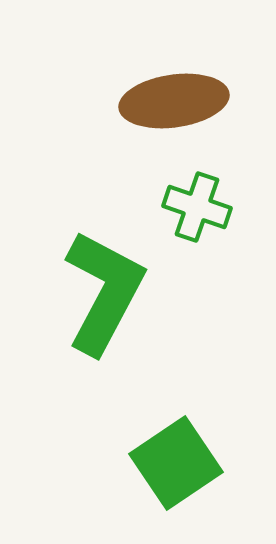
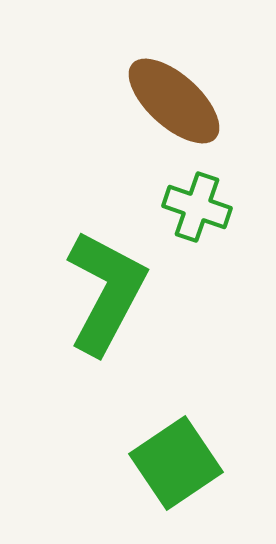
brown ellipse: rotated 50 degrees clockwise
green L-shape: moved 2 px right
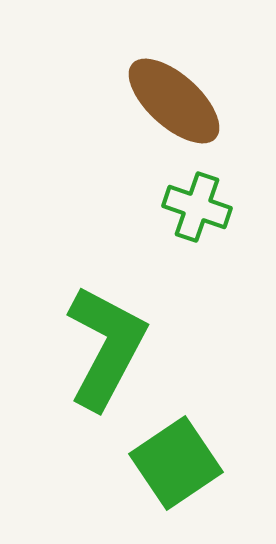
green L-shape: moved 55 px down
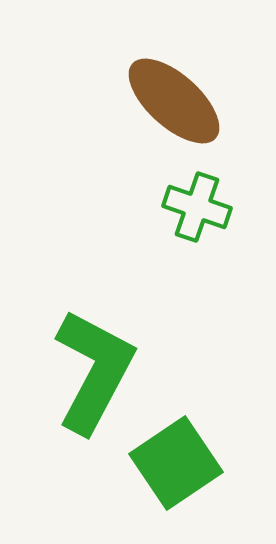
green L-shape: moved 12 px left, 24 px down
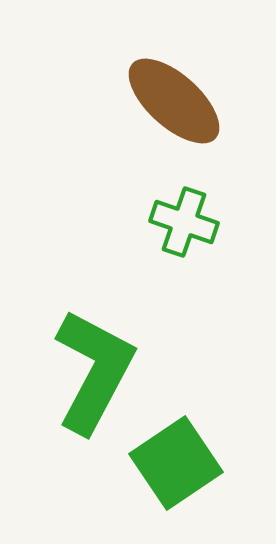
green cross: moved 13 px left, 15 px down
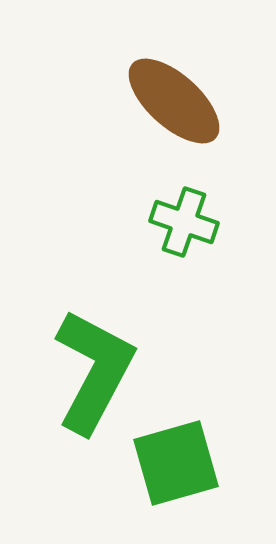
green square: rotated 18 degrees clockwise
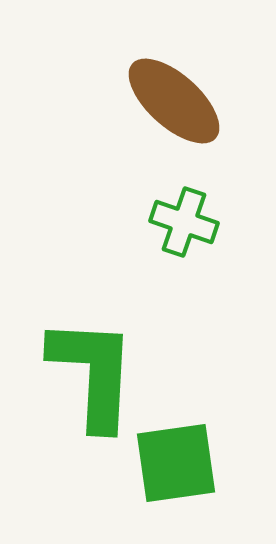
green L-shape: moved 1 px left, 2 px down; rotated 25 degrees counterclockwise
green square: rotated 8 degrees clockwise
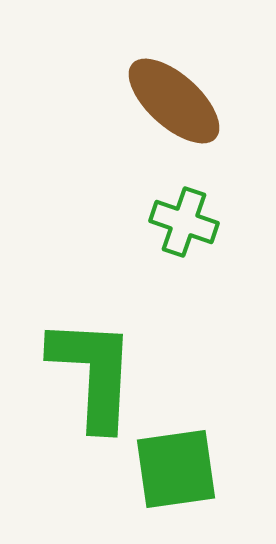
green square: moved 6 px down
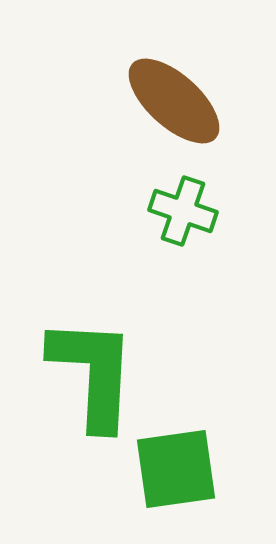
green cross: moved 1 px left, 11 px up
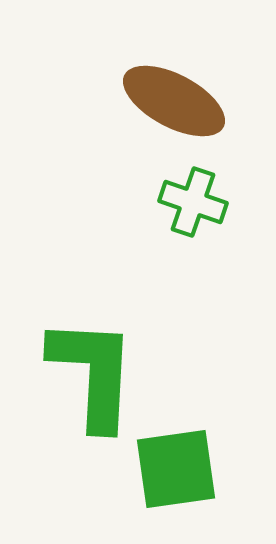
brown ellipse: rotated 14 degrees counterclockwise
green cross: moved 10 px right, 9 px up
